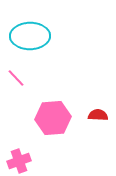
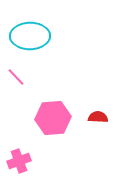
pink line: moved 1 px up
red semicircle: moved 2 px down
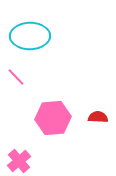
pink cross: rotated 20 degrees counterclockwise
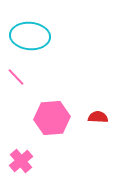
cyan ellipse: rotated 6 degrees clockwise
pink hexagon: moved 1 px left
pink cross: moved 2 px right
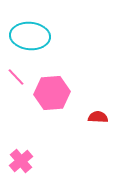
pink hexagon: moved 25 px up
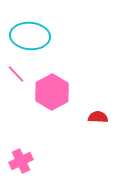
pink line: moved 3 px up
pink hexagon: moved 1 px up; rotated 24 degrees counterclockwise
pink cross: rotated 15 degrees clockwise
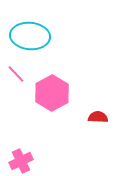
pink hexagon: moved 1 px down
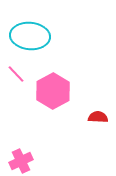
pink hexagon: moved 1 px right, 2 px up
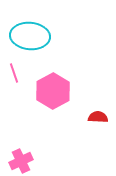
pink line: moved 2 px left, 1 px up; rotated 24 degrees clockwise
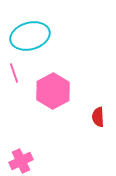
cyan ellipse: rotated 21 degrees counterclockwise
red semicircle: rotated 96 degrees counterclockwise
